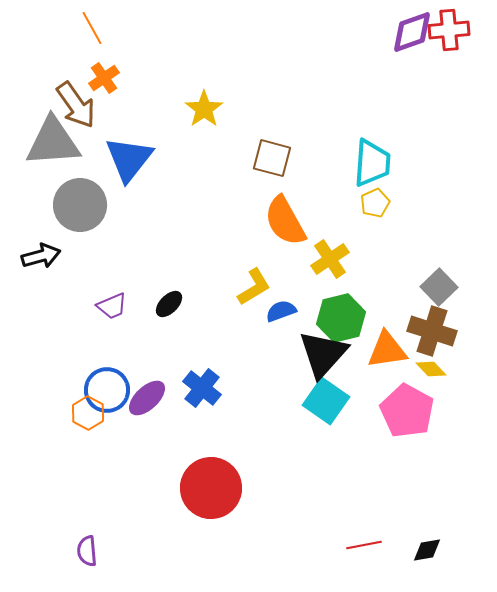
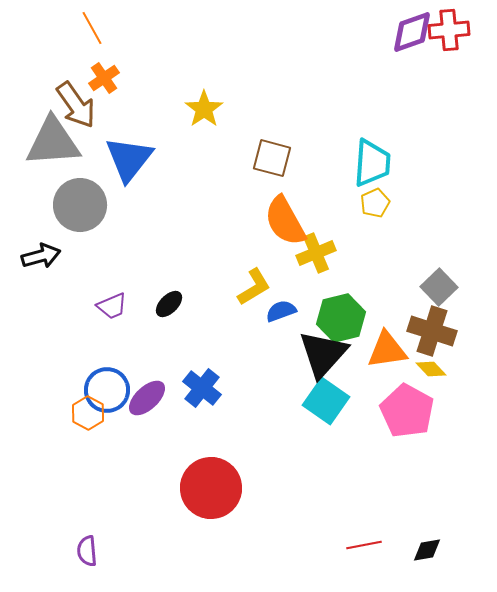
yellow cross: moved 14 px left, 6 px up; rotated 12 degrees clockwise
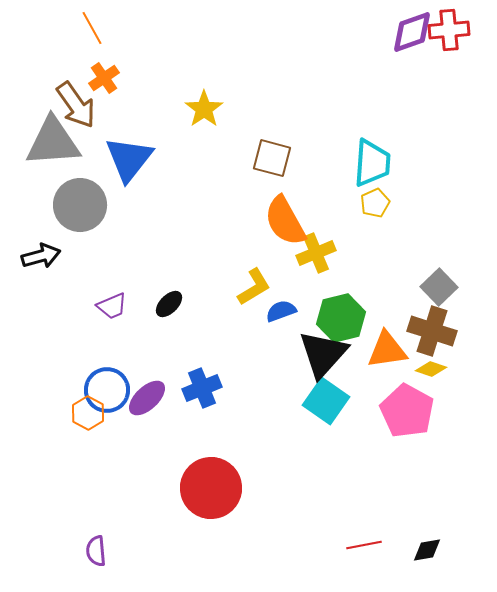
yellow diamond: rotated 28 degrees counterclockwise
blue cross: rotated 30 degrees clockwise
purple semicircle: moved 9 px right
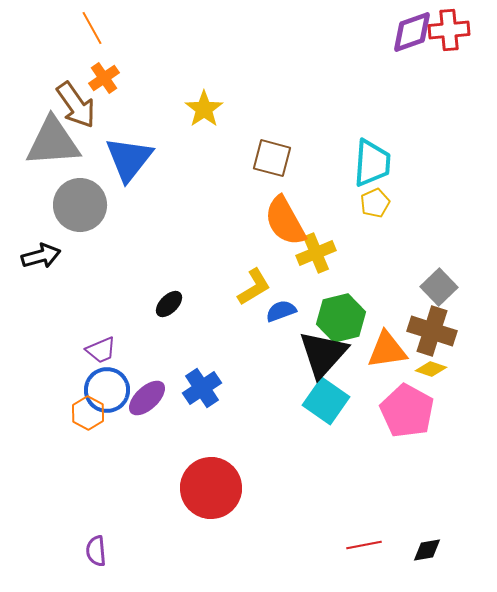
purple trapezoid: moved 11 px left, 44 px down
blue cross: rotated 12 degrees counterclockwise
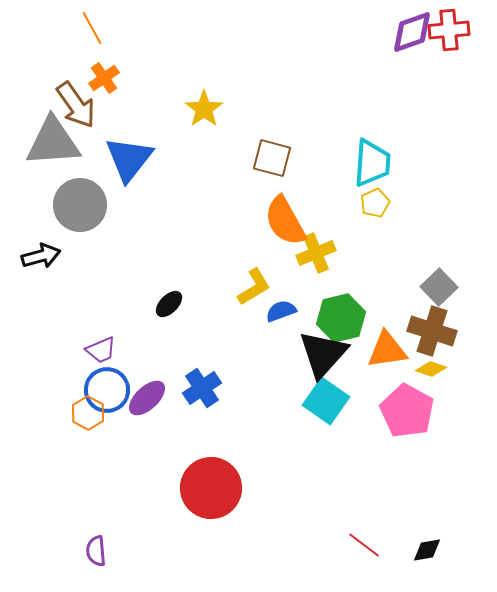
red line: rotated 48 degrees clockwise
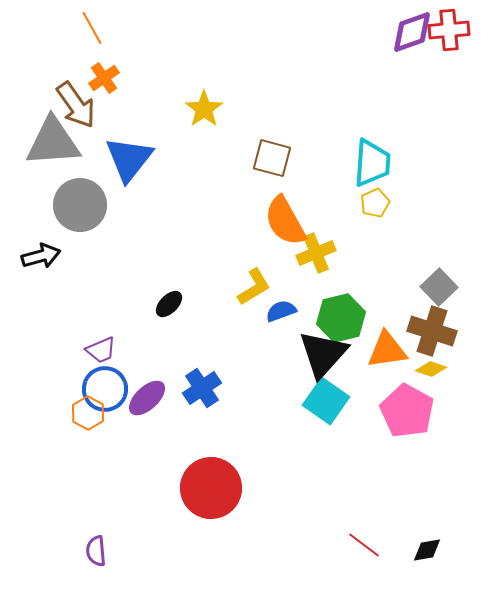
blue circle: moved 2 px left, 1 px up
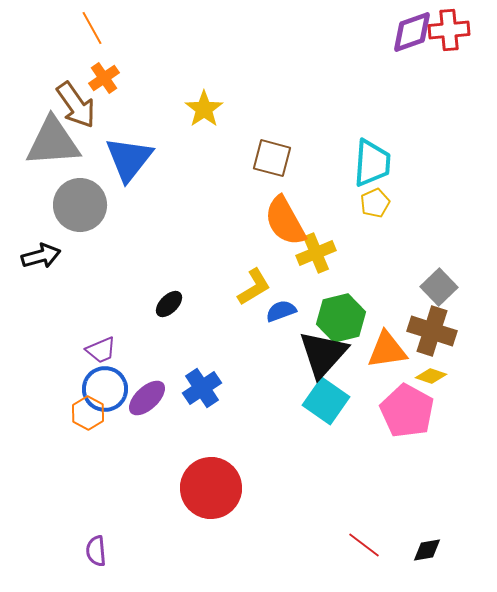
yellow diamond: moved 7 px down
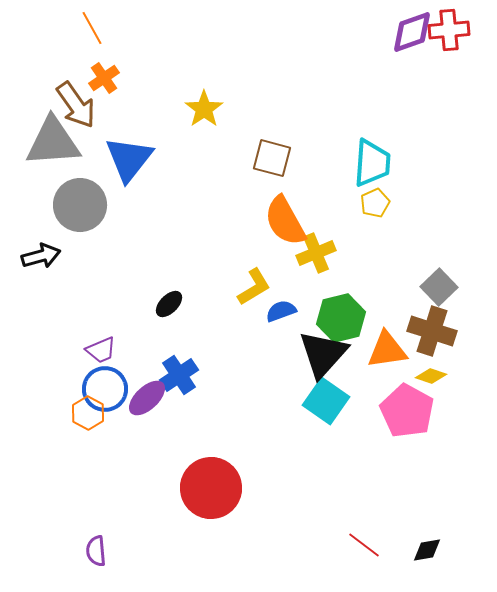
blue cross: moved 23 px left, 13 px up
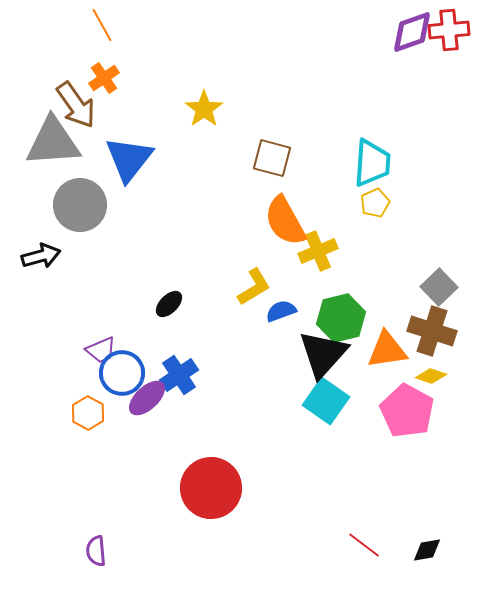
orange line: moved 10 px right, 3 px up
yellow cross: moved 2 px right, 2 px up
blue circle: moved 17 px right, 16 px up
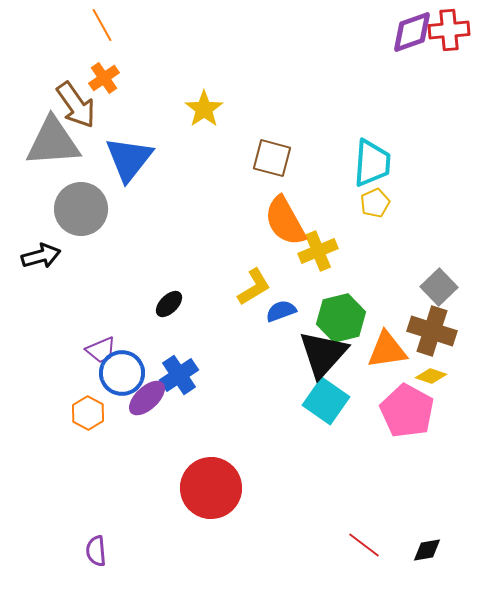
gray circle: moved 1 px right, 4 px down
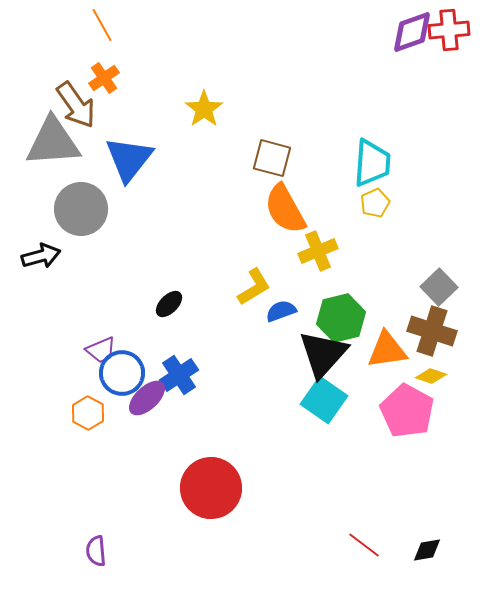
orange semicircle: moved 12 px up
cyan square: moved 2 px left, 1 px up
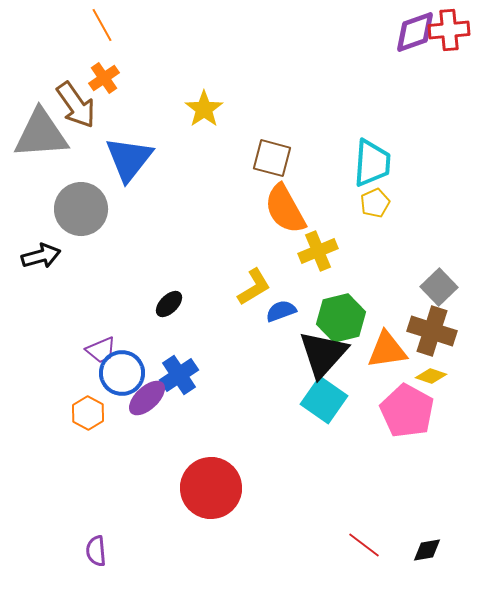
purple diamond: moved 3 px right
gray triangle: moved 12 px left, 8 px up
